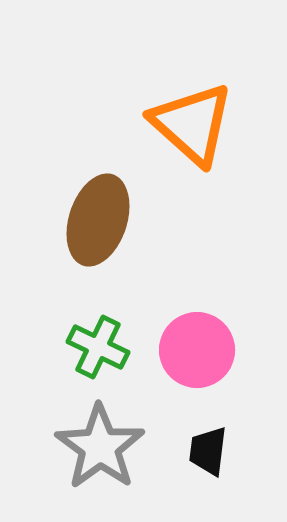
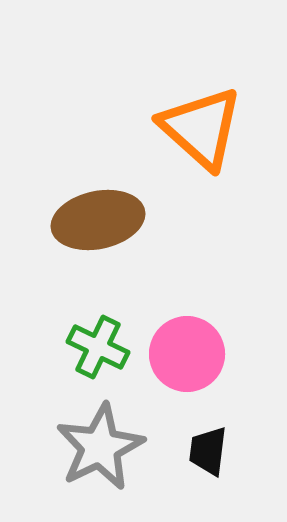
orange triangle: moved 9 px right, 4 px down
brown ellipse: rotated 60 degrees clockwise
pink circle: moved 10 px left, 4 px down
gray star: rotated 10 degrees clockwise
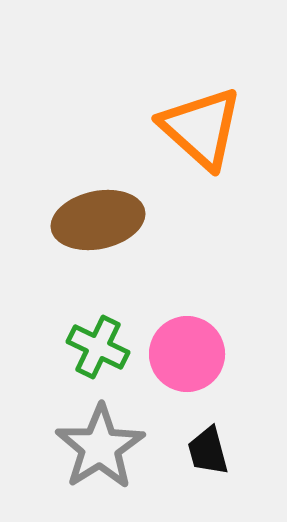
gray star: rotated 6 degrees counterclockwise
black trapezoid: rotated 22 degrees counterclockwise
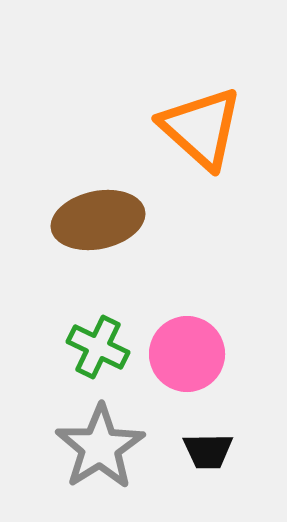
black trapezoid: rotated 76 degrees counterclockwise
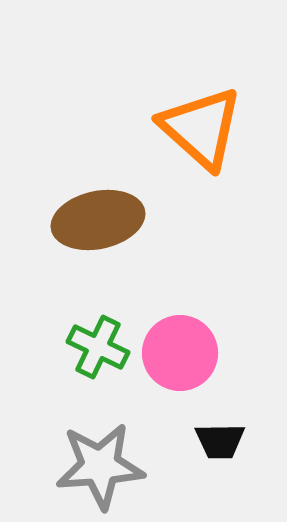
pink circle: moved 7 px left, 1 px up
gray star: moved 19 px down; rotated 28 degrees clockwise
black trapezoid: moved 12 px right, 10 px up
